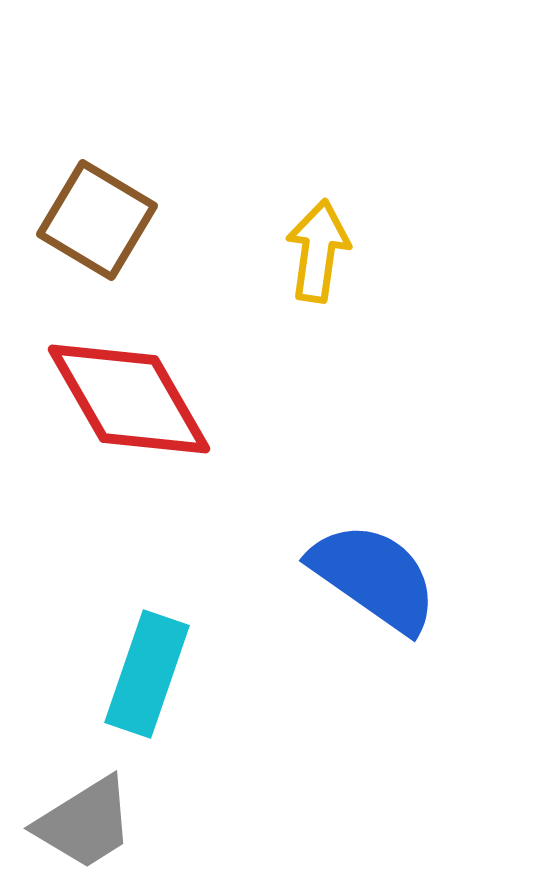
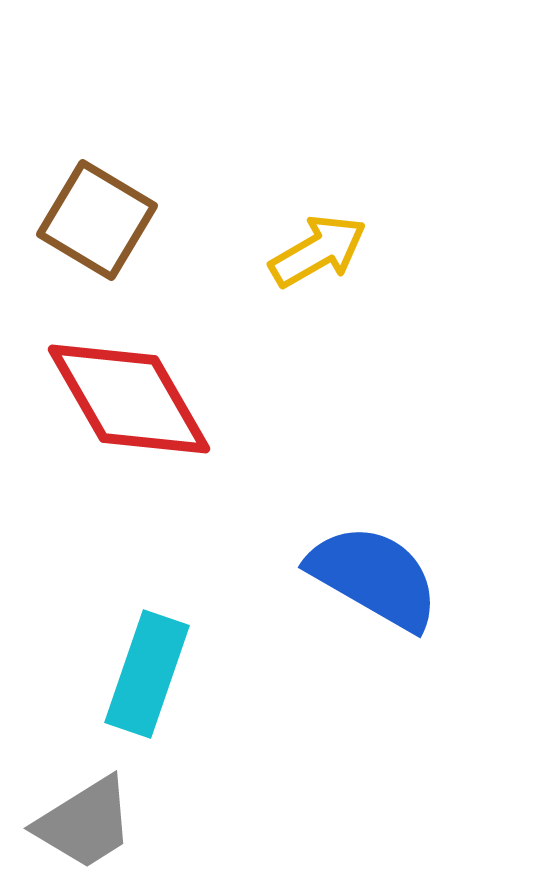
yellow arrow: rotated 52 degrees clockwise
blue semicircle: rotated 5 degrees counterclockwise
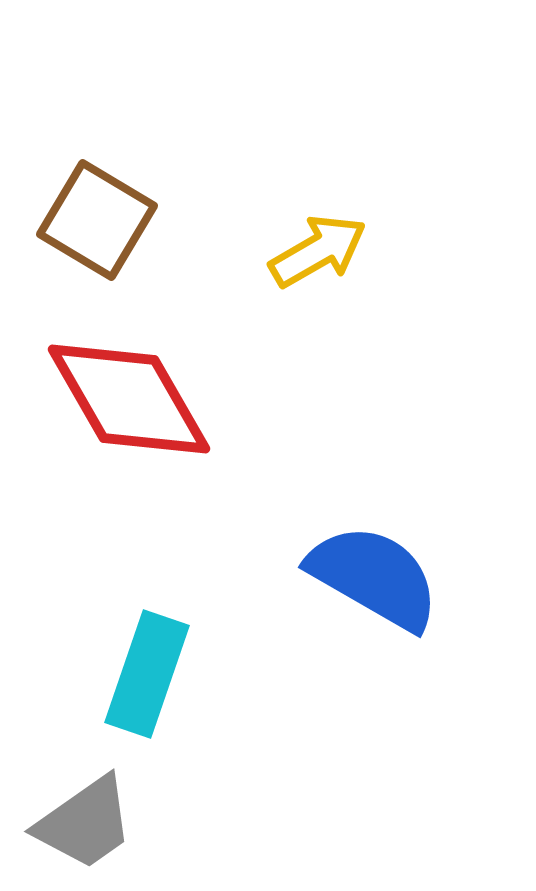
gray trapezoid: rotated 3 degrees counterclockwise
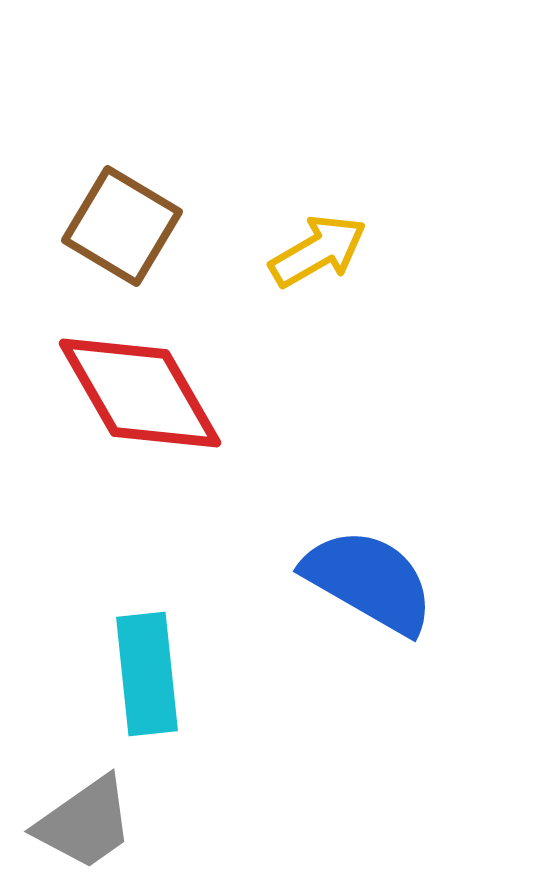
brown square: moved 25 px right, 6 px down
red diamond: moved 11 px right, 6 px up
blue semicircle: moved 5 px left, 4 px down
cyan rectangle: rotated 25 degrees counterclockwise
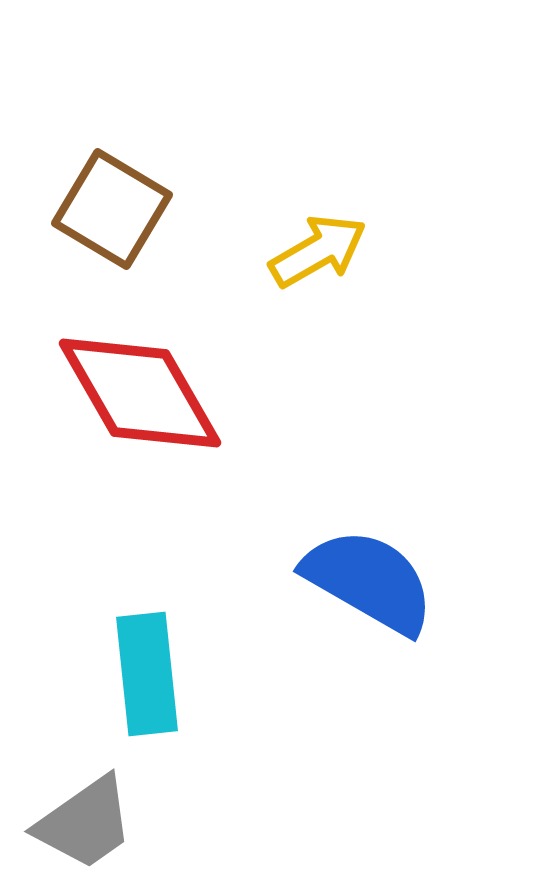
brown square: moved 10 px left, 17 px up
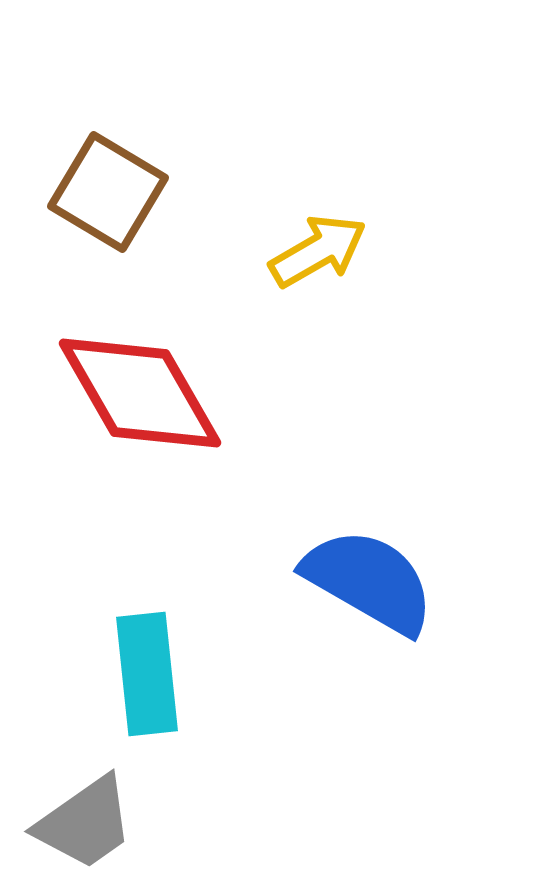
brown square: moved 4 px left, 17 px up
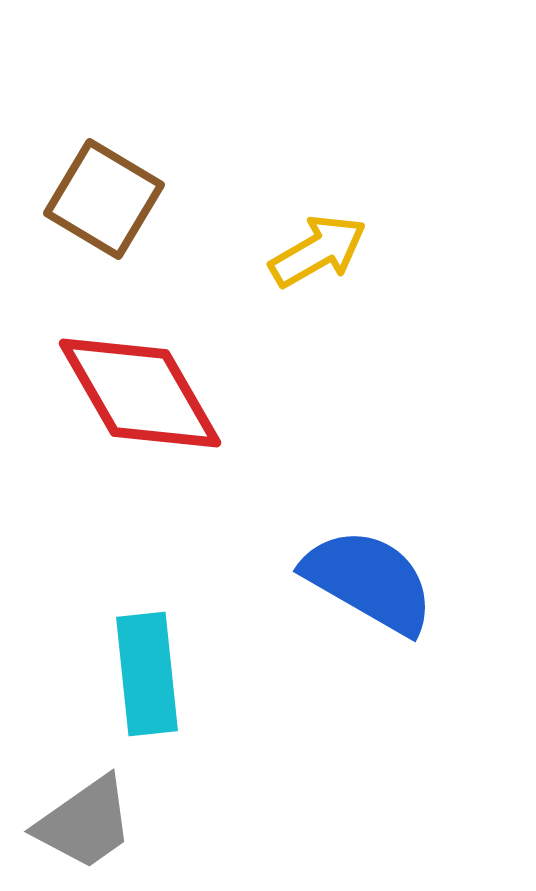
brown square: moved 4 px left, 7 px down
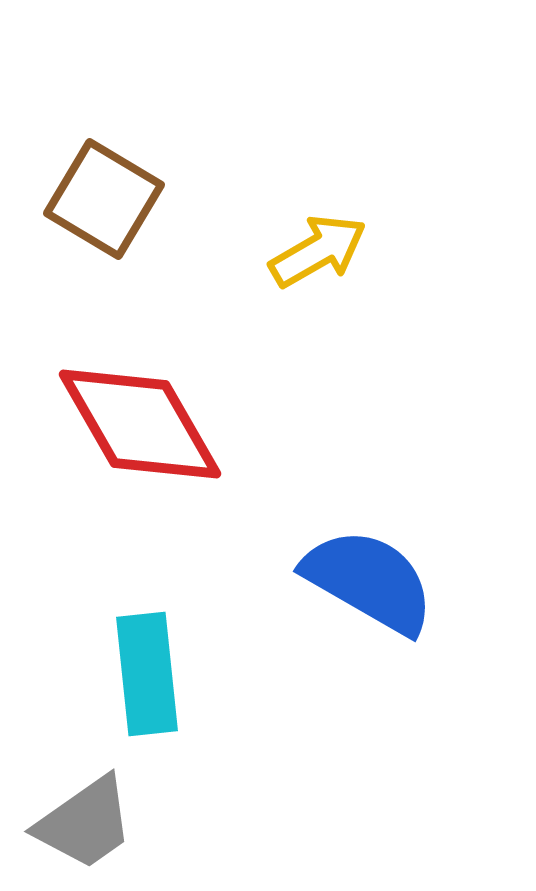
red diamond: moved 31 px down
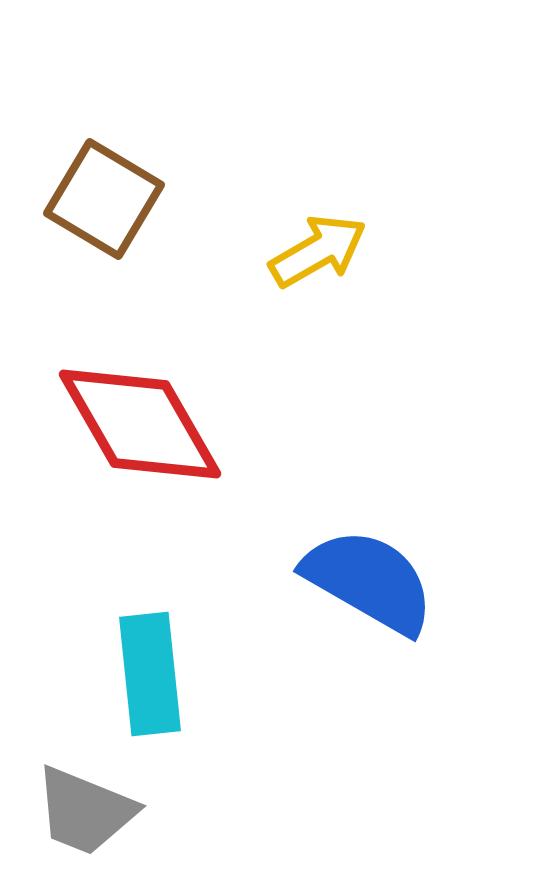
cyan rectangle: moved 3 px right
gray trapezoid: moved 12 px up; rotated 57 degrees clockwise
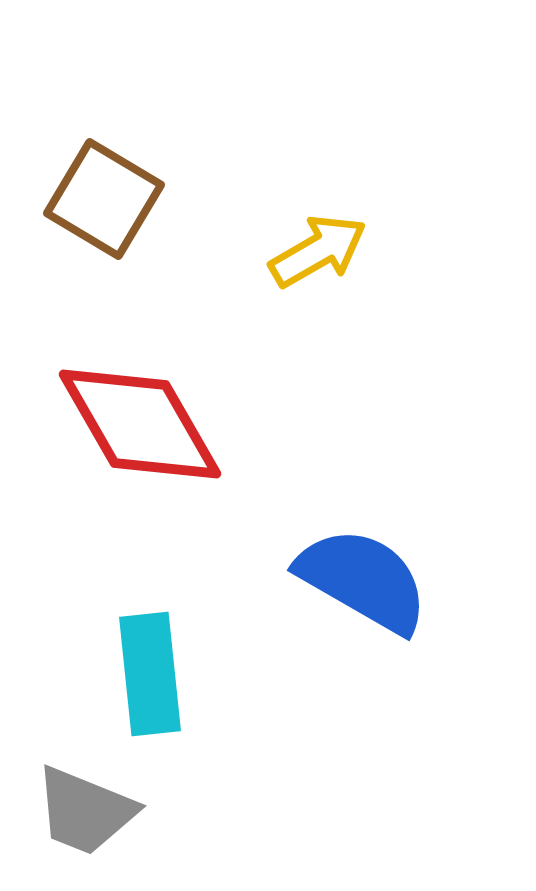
blue semicircle: moved 6 px left, 1 px up
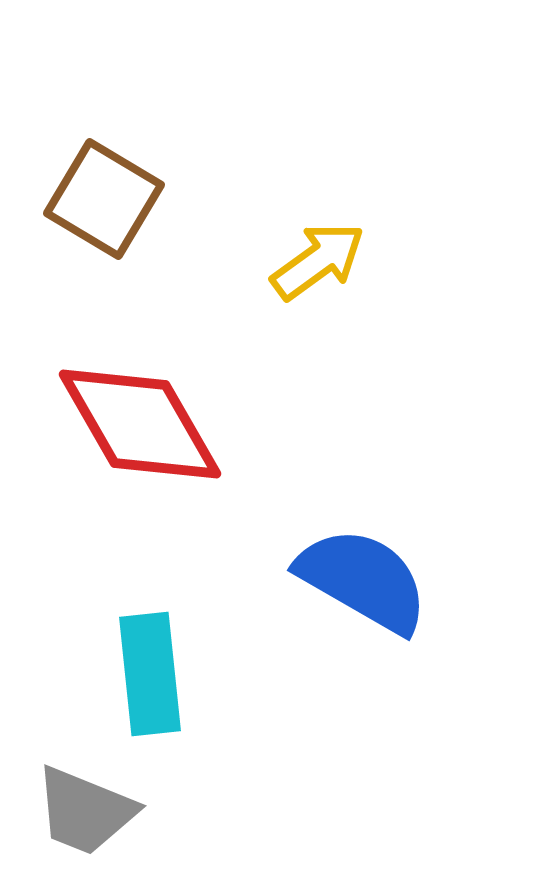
yellow arrow: moved 10 px down; rotated 6 degrees counterclockwise
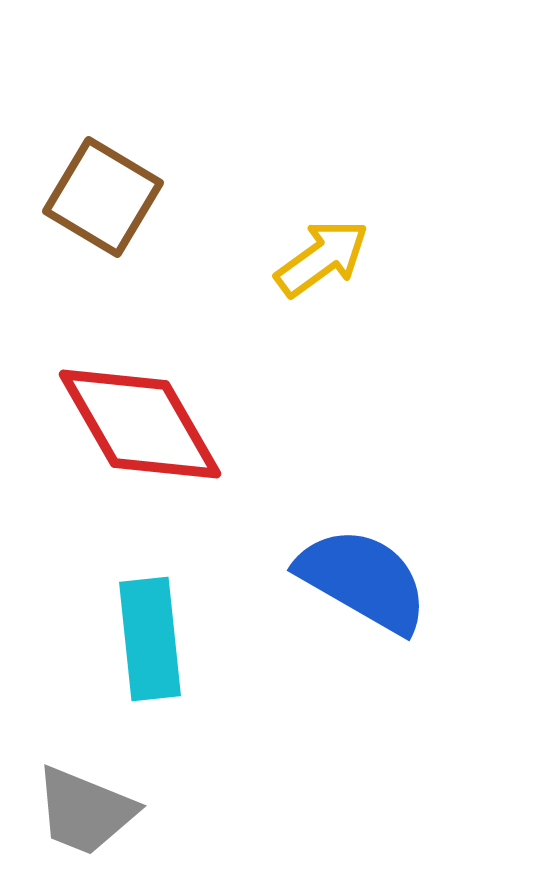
brown square: moved 1 px left, 2 px up
yellow arrow: moved 4 px right, 3 px up
cyan rectangle: moved 35 px up
